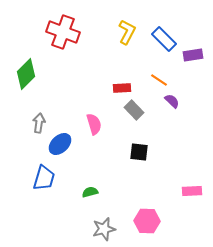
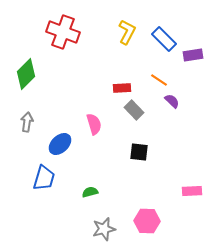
gray arrow: moved 12 px left, 1 px up
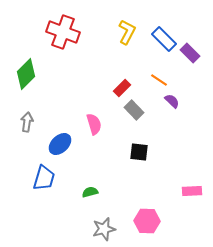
purple rectangle: moved 3 px left, 2 px up; rotated 54 degrees clockwise
red rectangle: rotated 42 degrees counterclockwise
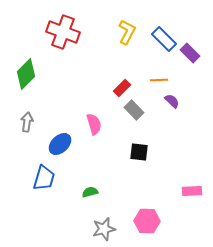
orange line: rotated 36 degrees counterclockwise
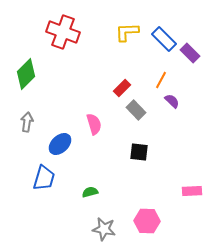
yellow L-shape: rotated 120 degrees counterclockwise
orange line: moved 2 px right; rotated 60 degrees counterclockwise
gray rectangle: moved 2 px right
gray star: rotated 25 degrees clockwise
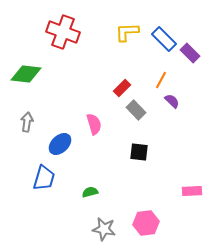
green diamond: rotated 52 degrees clockwise
pink hexagon: moved 1 px left, 2 px down; rotated 10 degrees counterclockwise
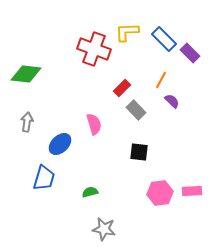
red cross: moved 31 px right, 17 px down
pink hexagon: moved 14 px right, 30 px up
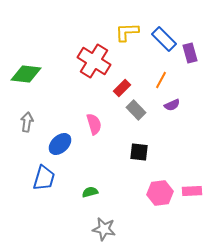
red cross: moved 12 px down; rotated 12 degrees clockwise
purple rectangle: rotated 30 degrees clockwise
purple semicircle: moved 4 px down; rotated 112 degrees clockwise
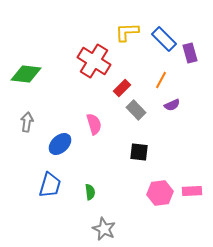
blue trapezoid: moved 6 px right, 7 px down
green semicircle: rotated 98 degrees clockwise
gray star: rotated 15 degrees clockwise
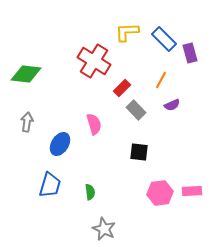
blue ellipse: rotated 15 degrees counterclockwise
